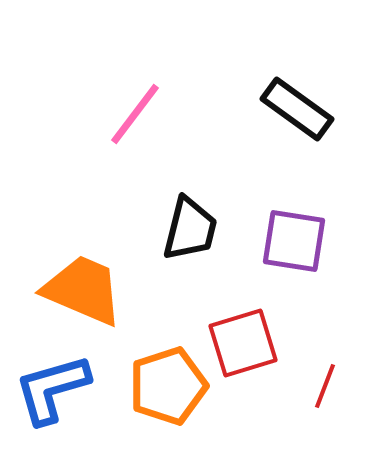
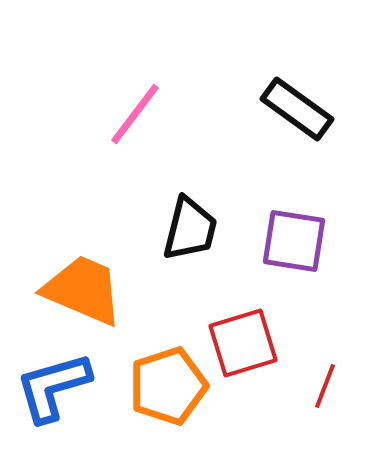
blue L-shape: moved 1 px right, 2 px up
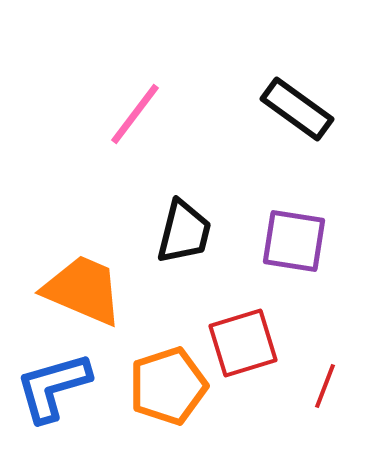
black trapezoid: moved 6 px left, 3 px down
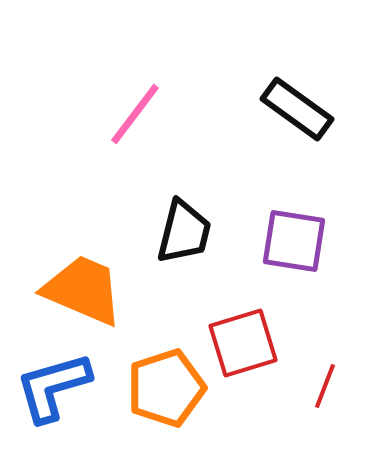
orange pentagon: moved 2 px left, 2 px down
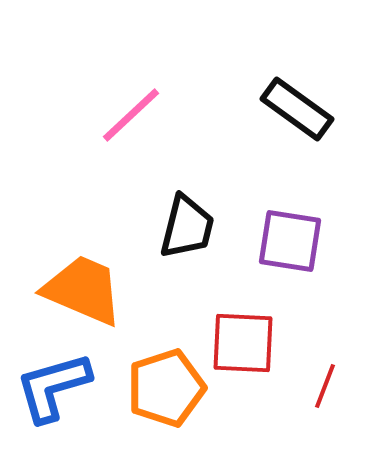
pink line: moved 4 px left, 1 px down; rotated 10 degrees clockwise
black trapezoid: moved 3 px right, 5 px up
purple square: moved 4 px left
red square: rotated 20 degrees clockwise
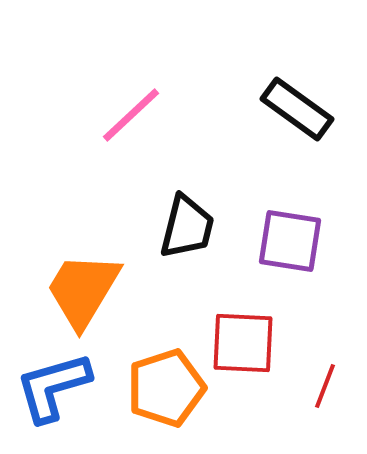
orange trapezoid: rotated 82 degrees counterclockwise
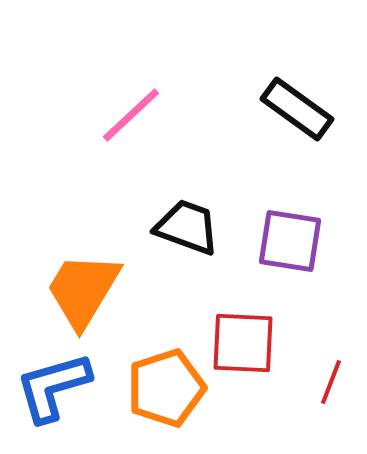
black trapezoid: rotated 84 degrees counterclockwise
red line: moved 6 px right, 4 px up
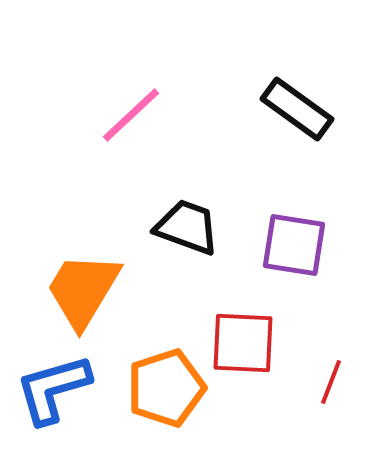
purple square: moved 4 px right, 4 px down
blue L-shape: moved 2 px down
